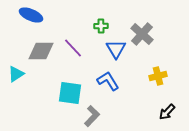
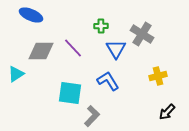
gray cross: rotated 10 degrees counterclockwise
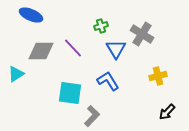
green cross: rotated 16 degrees counterclockwise
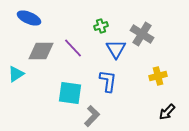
blue ellipse: moved 2 px left, 3 px down
blue L-shape: rotated 40 degrees clockwise
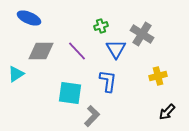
purple line: moved 4 px right, 3 px down
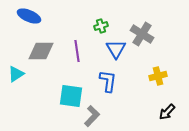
blue ellipse: moved 2 px up
purple line: rotated 35 degrees clockwise
cyan square: moved 1 px right, 3 px down
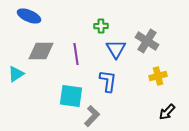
green cross: rotated 16 degrees clockwise
gray cross: moved 5 px right, 7 px down
purple line: moved 1 px left, 3 px down
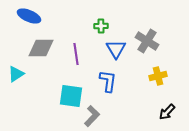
gray diamond: moved 3 px up
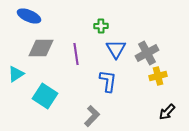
gray cross: moved 12 px down; rotated 30 degrees clockwise
cyan square: moved 26 px left; rotated 25 degrees clockwise
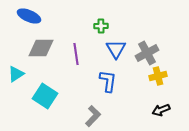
black arrow: moved 6 px left, 2 px up; rotated 24 degrees clockwise
gray L-shape: moved 1 px right
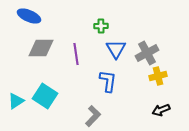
cyan triangle: moved 27 px down
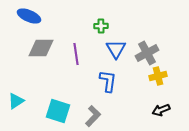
cyan square: moved 13 px right, 15 px down; rotated 15 degrees counterclockwise
